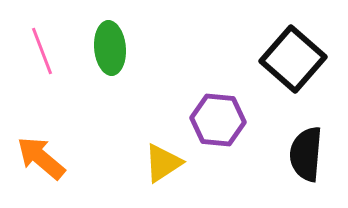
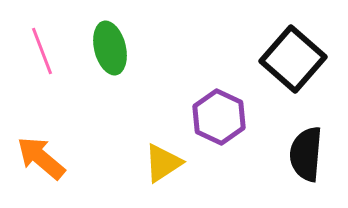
green ellipse: rotated 9 degrees counterclockwise
purple hexagon: moved 1 px right, 3 px up; rotated 20 degrees clockwise
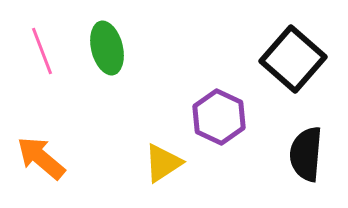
green ellipse: moved 3 px left
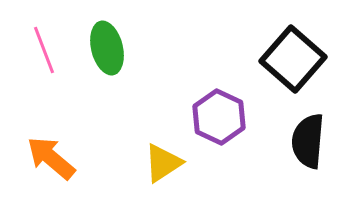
pink line: moved 2 px right, 1 px up
black semicircle: moved 2 px right, 13 px up
orange arrow: moved 10 px right
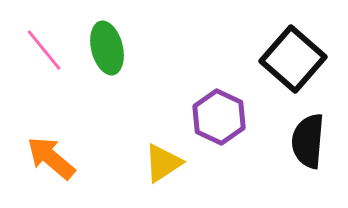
pink line: rotated 18 degrees counterclockwise
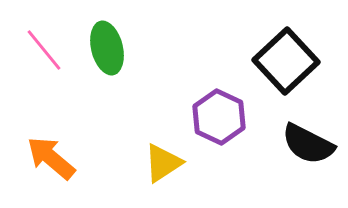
black square: moved 7 px left, 2 px down; rotated 6 degrees clockwise
black semicircle: moved 3 px down; rotated 68 degrees counterclockwise
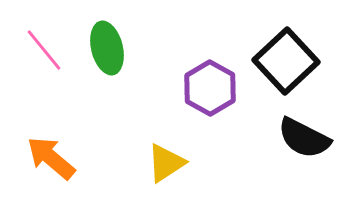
purple hexagon: moved 9 px left, 29 px up; rotated 4 degrees clockwise
black semicircle: moved 4 px left, 6 px up
yellow triangle: moved 3 px right
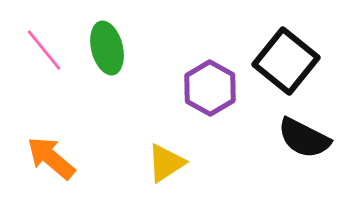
black square: rotated 8 degrees counterclockwise
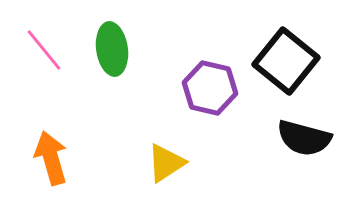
green ellipse: moved 5 px right, 1 px down; rotated 6 degrees clockwise
purple hexagon: rotated 16 degrees counterclockwise
black semicircle: rotated 12 degrees counterclockwise
orange arrow: rotated 34 degrees clockwise
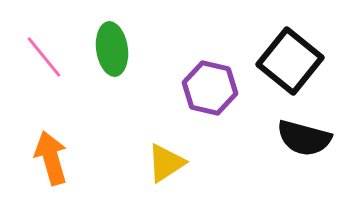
pink line: moved 7 px down
black square: moved 4 px right
